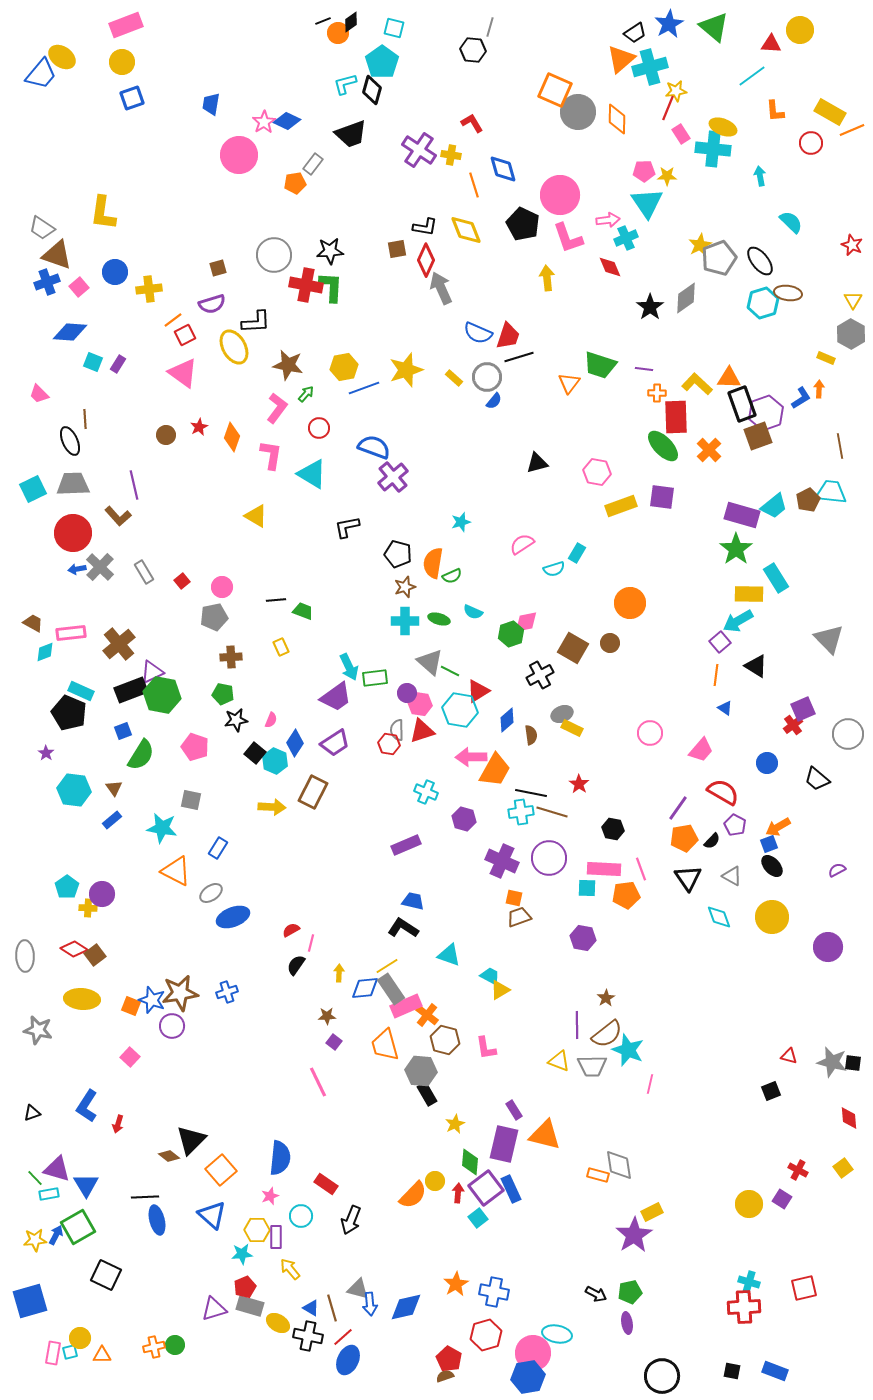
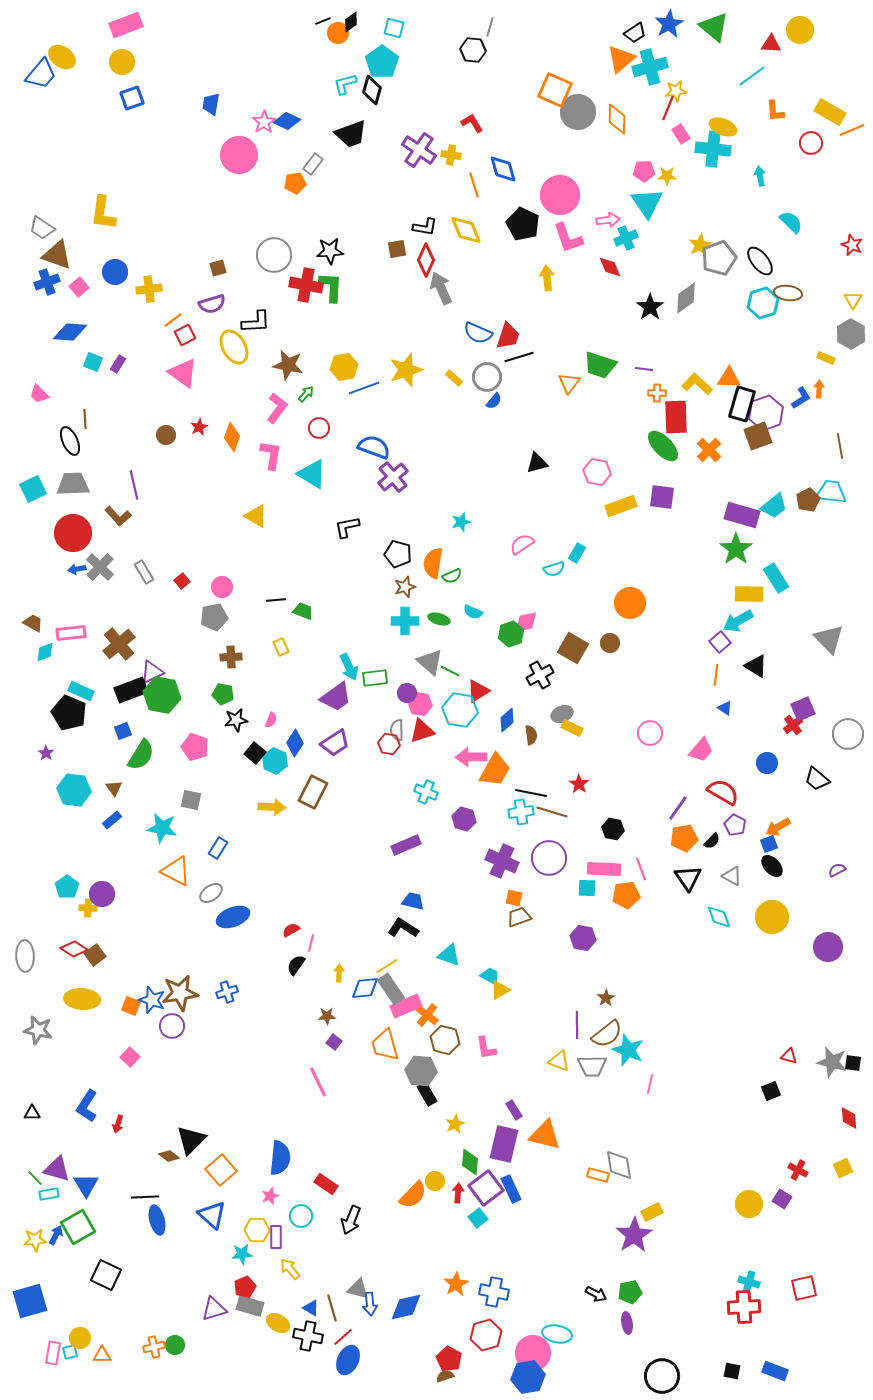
black rectangle at (742, 404): rotated 36 degrees clockwise
black triangle at (32, 1113): rotated 18 degrees clockwise
yellow square at (843, 1168): rotated 12 degrees clockwise
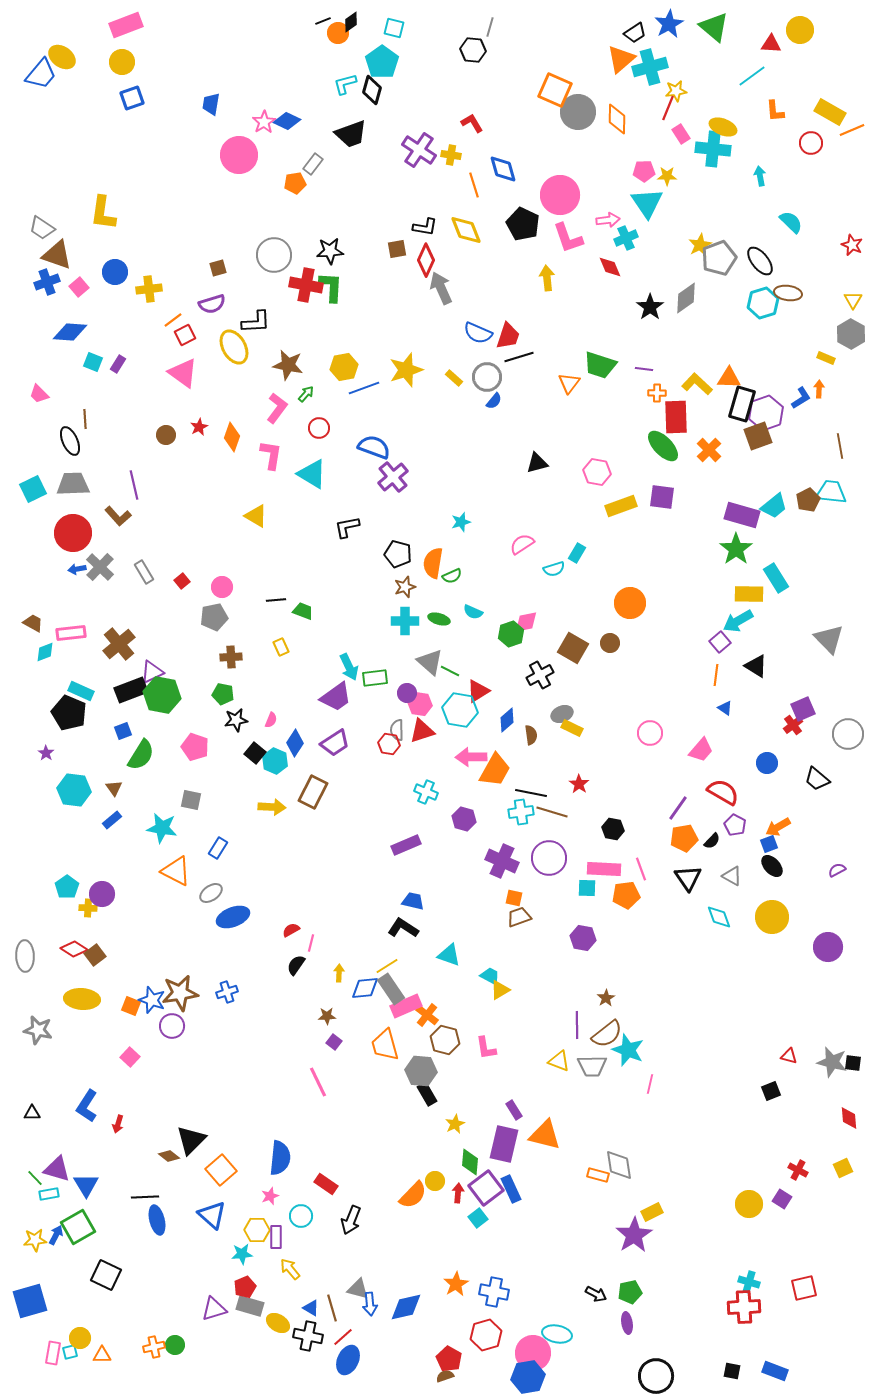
black circle at (662, 1376): moved 6 px left
